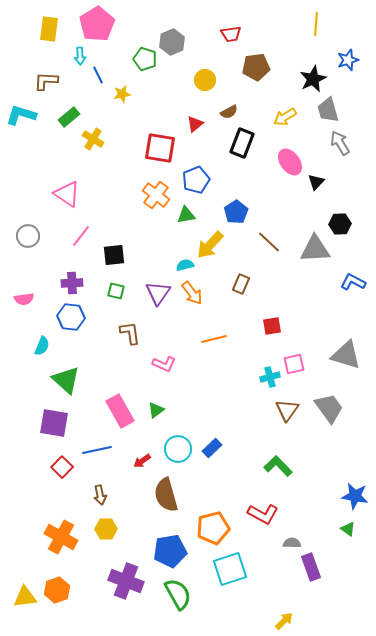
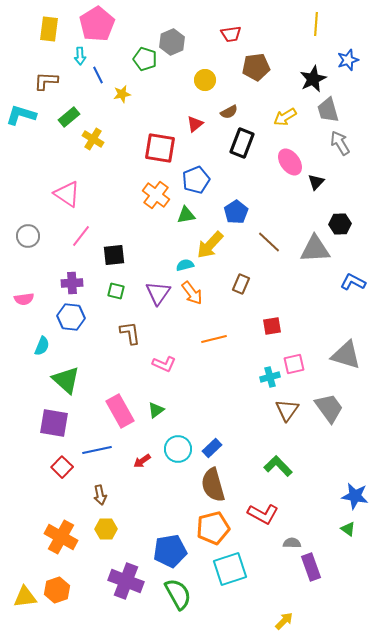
brown semicircle at (166, 495): moved 47 px right, 10 px up
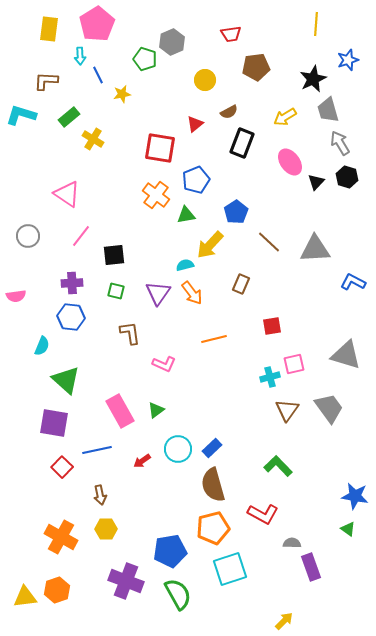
black hexagon at (340, 224): moved 7 px right, 47 px up; rotated 20 degrees clockwise
pink semicircle at (24, 299): moved 8 px left, 3 px up
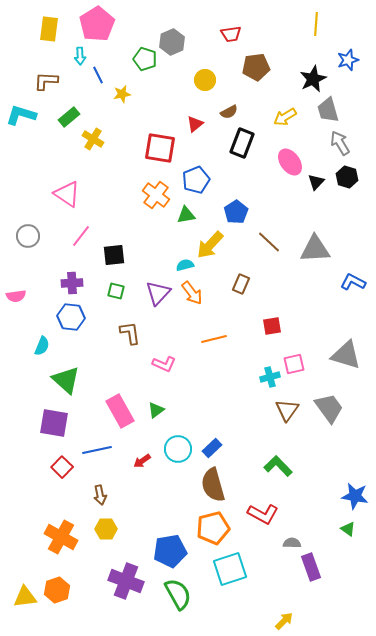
purple triangle at (158, 293): rotated 8 degrees clockwise
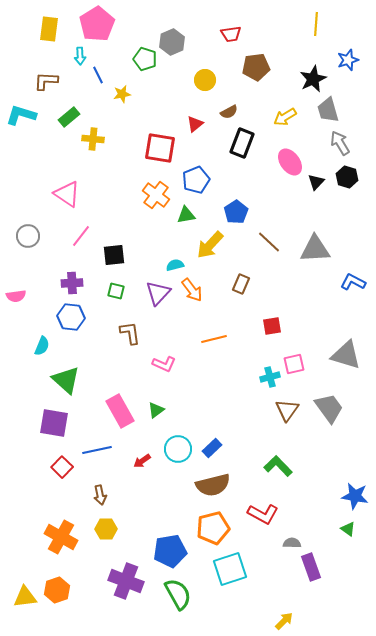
yellow cross at (93, 139): rotated 25 degrees counterclockwise
cyan semicircle at (185, 265): moved 10 px left
orange arrow at (192, 293): moved 3 px up
brown semicircle at (213, 485): rotated 88 degrees counterclockwise
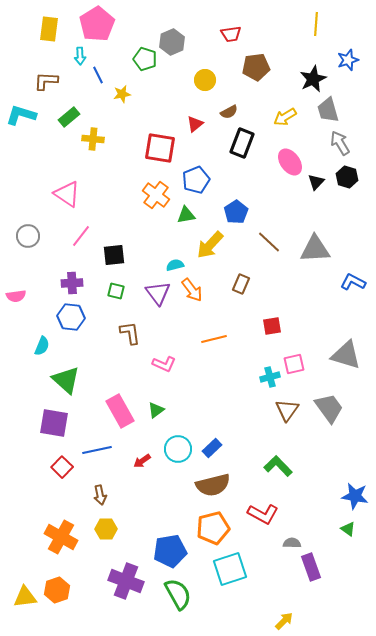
purple triangle at (158, 293): rotated 20 degrees counterclockwise
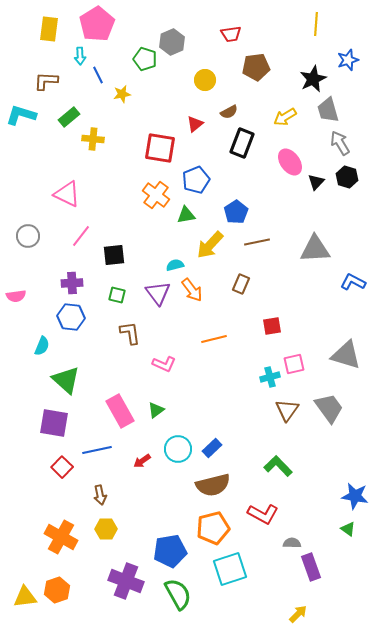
pink triangle at (67, 194): rotated 8 degrees counterclockwise
brown line at (269, 242): moved 12 px left; rotated 55 degrees counterclockwise
green square at (116, 291): moved 1 px right, 4 px down
yellow arrow at (284, 621): moved 14 px right, 7 px up
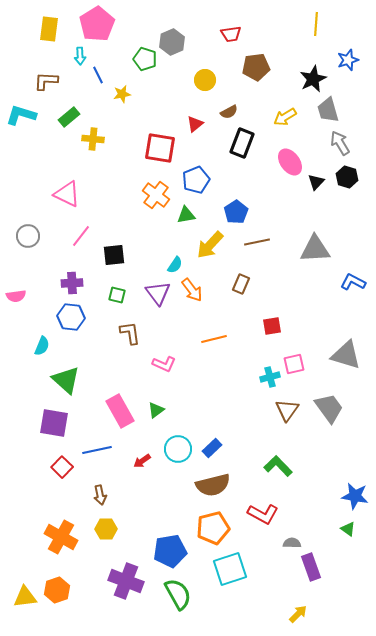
cyan semicircle at (175, 265): rotated 138 degrees clockwise
